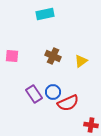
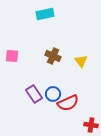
yellow triangle: rotated 32 degrees counterclockwise
blue circle: moved 2 px down
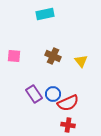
pink square: moved 2 px right
red cross: moved 23 px left
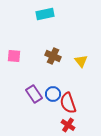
red semicircle: rotated 95 degrees clockwise
red cross: rotated 24 degrees clockwise
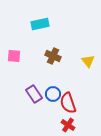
cyan rectangle: moved 5 px left, 10 px down
yellow triangle: moved 7 px right
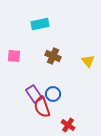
red semicircle: moved 26 px left, 4 px down
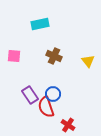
brown cross: moved 1 px right
purple rectangle: moved 4 px left, 1 px down
red semicircle: moved 4 px right
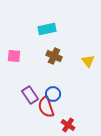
cyan rectangle: moved 7 px right, 5 px down
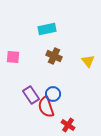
pink square: moved 1 px left, 1 px down
purple rectangle: moved 1 px right
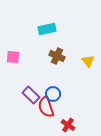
brown cross: moved 3 px right
purple rectangle: rotated 12 degrees counterclockwise
